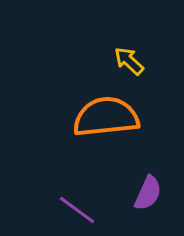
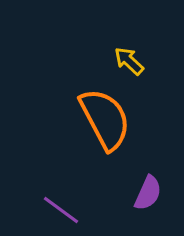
orange semicircle: moved 1 px left, 2 px down; rotated 68 degrees clockwise
purple line: moved 16 px left
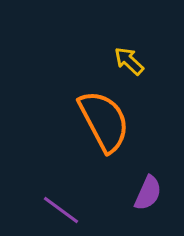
orange semicircle: moved 1 px left, 2 px down
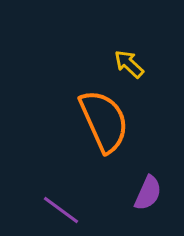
yellow arrow: moved 3 px down
orange semicircle: rotated 4 degrees clockwise
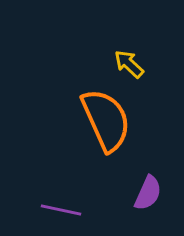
orange semicircle: moved 2 px right, 1 px up
purple line: rotated 24 degrees counterclockwise
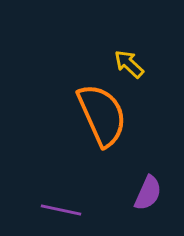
orange semicircle: moved 4 px left, 5 px up
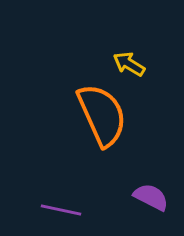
yellow arrow: rotated 12 degrees counterclockwise
purple semicircle: moved 3 px right, 4 px down; rotated 87 degrees counterclockwise
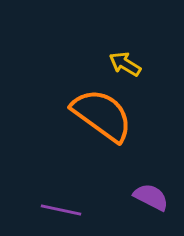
yellow arrow: moved 4 px left
orange semicircle: rotated 30 degrees counterclockwise
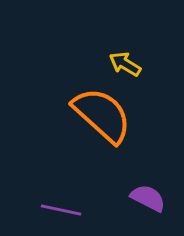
orange semicircle: rotated 6 degrees clockwise
purple semicircle: moved 3 px left, 1 px down
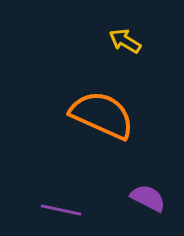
yellow arrow: moved 23 px up
orange semicircle: rotated 18 degrees counterclockwise
